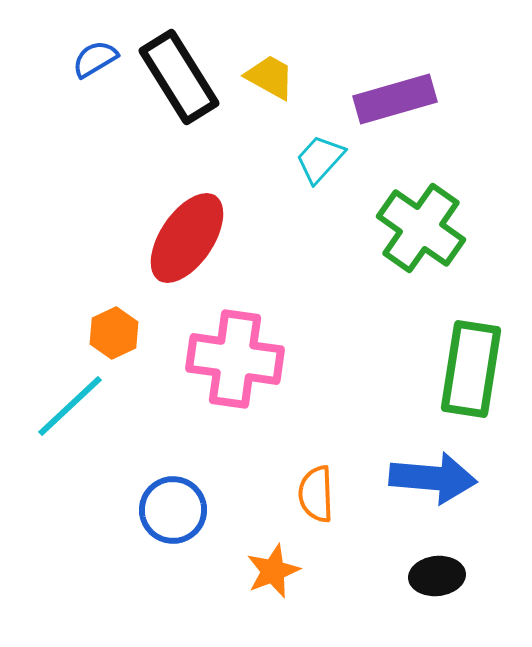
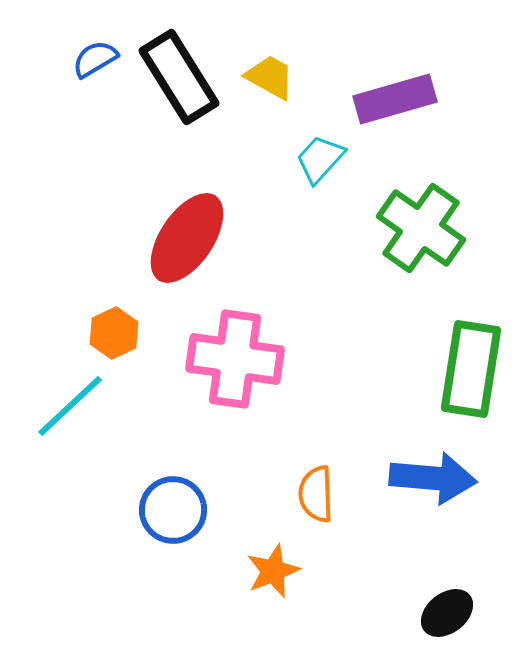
black ellipse: moved 10 px right, 37 px down; rotated 32 degrees counterclockwise
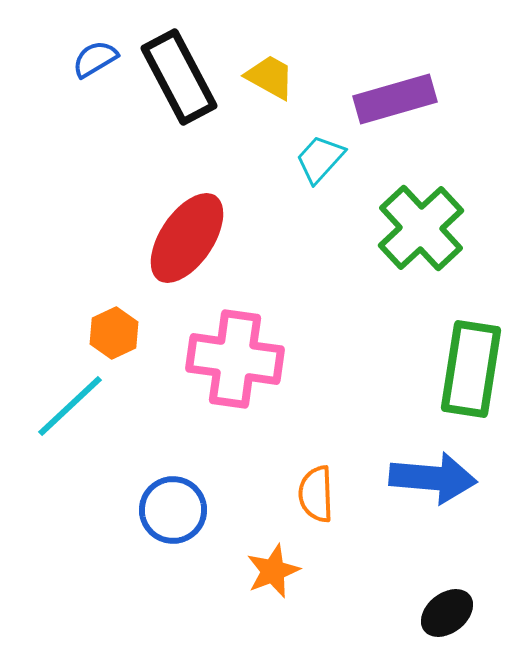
black rectangle: rotated 4 degrees clockwise
green cross: rotated 12 degrees clockwise
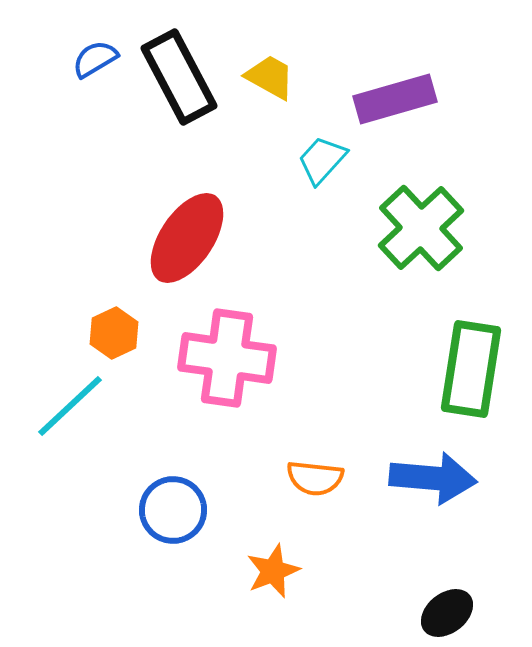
cyan trapezoid: moved 2 px right, 1 px down
pink cross: moved 8 px left, 1 px up
orange semicircle: moved 1 px left, 16 px up; rotated 82 degrees counterclockwise
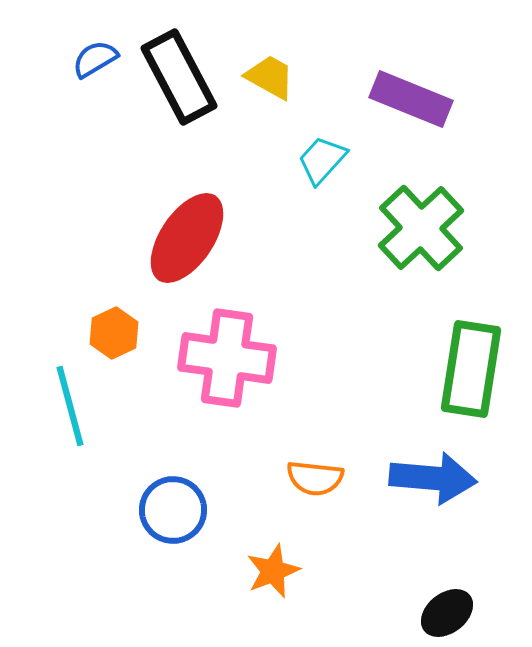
purple rectangle: moved 16 px right; rotated 38 degrees clockwise
cyan line: rotated 62 degrees counterclockwise
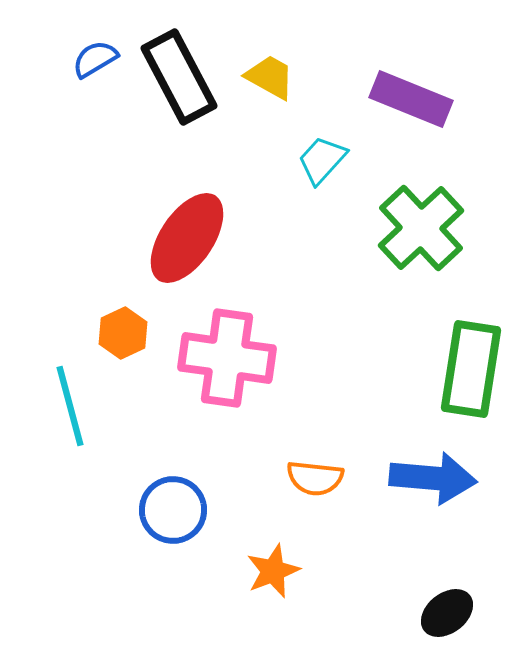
orange hexagon: moved 9 px right
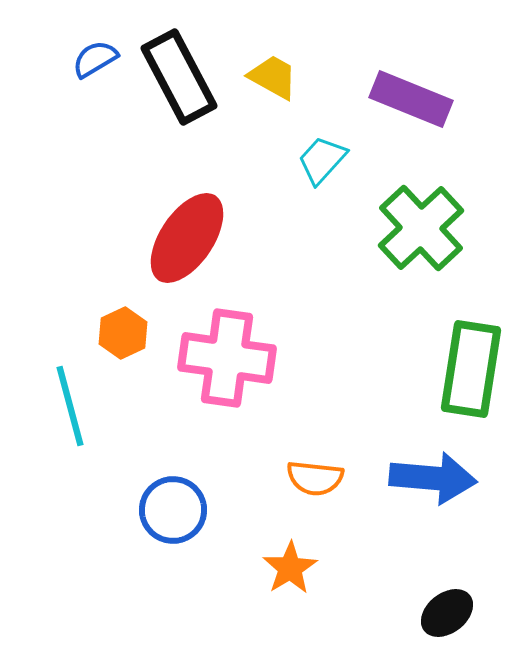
yellow trapezoid: moved 3 px right
orange star: moved 17 px right, 3 px up; rotated 10 degrees counterclockwise
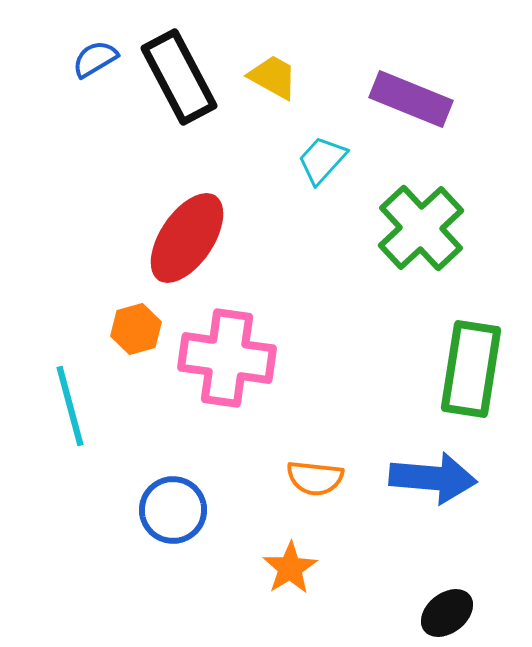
orange hexagon: moved 13 px right, 4 px up; rotated 9 degrees clockwise
